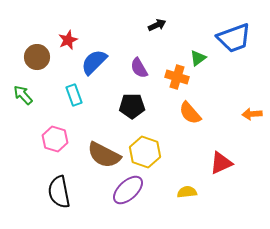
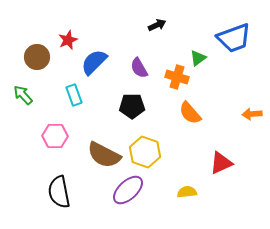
pink hexagon: moved 3 px up; rotated 15 degrees counterclockwise
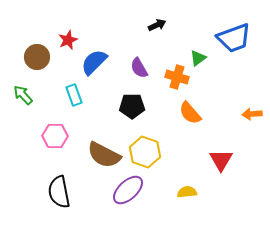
red triangle: moved 3 px up; rotated 35 degrees counterclockwise
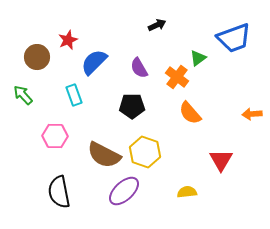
orange cross: rotated 20 degrees clockwise
purple ellipse: moved 4 px left, 1 px down
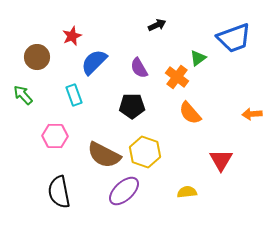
red star: moved 4 px right, 4 px up
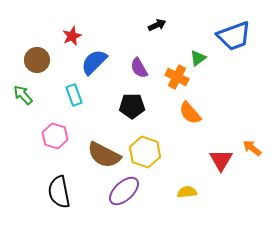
blue trapezoid: moved 2 px up
brown circle: moved 3 px down
orange cross: rotated 10 degrees counterclockwise
orange arrow: moved 34 px down; rotated 42 degrees clockwise
pink hexagon: rotated 15 degrees clockwise
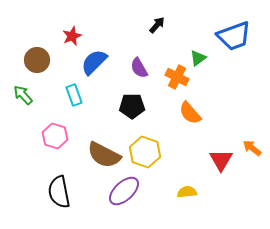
black arrow: rotated 24 degrees counterclockwise
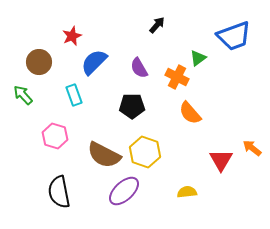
brown circle: moved 2 px right, 2 px down
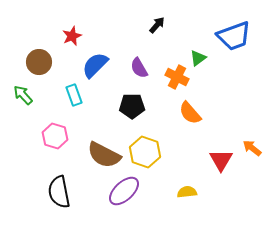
blue semicircle: moved 1 px right, 3 px down
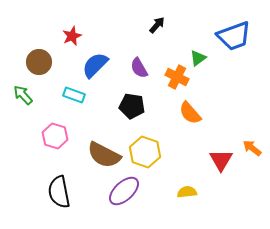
cyan rectangle: rotated 50 degrees counterclockwise
black pentagon: rotated 10 degrees clockwise
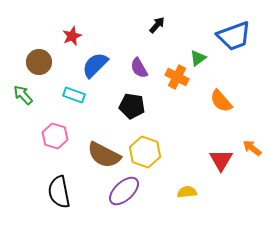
orange semicircle: moved 31 px right, 12 px up
